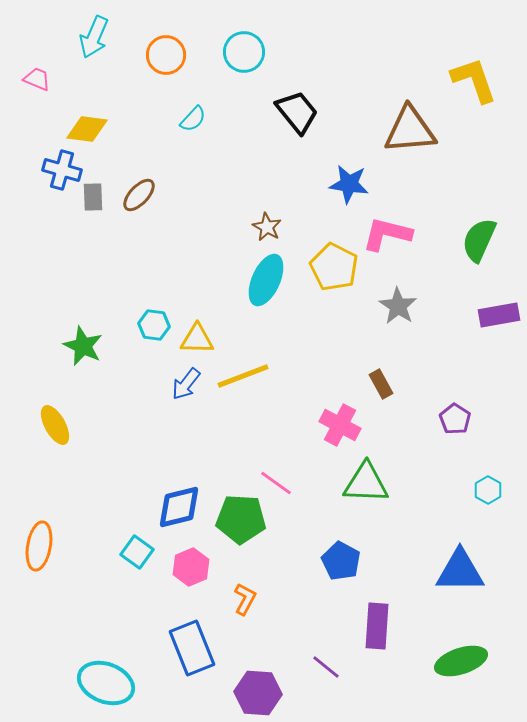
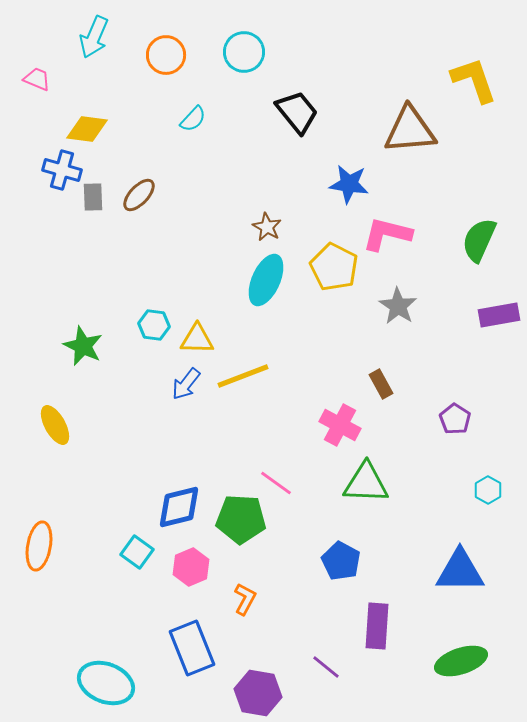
purple hexagon at (258, 693): rotated 6 degrees clockwise
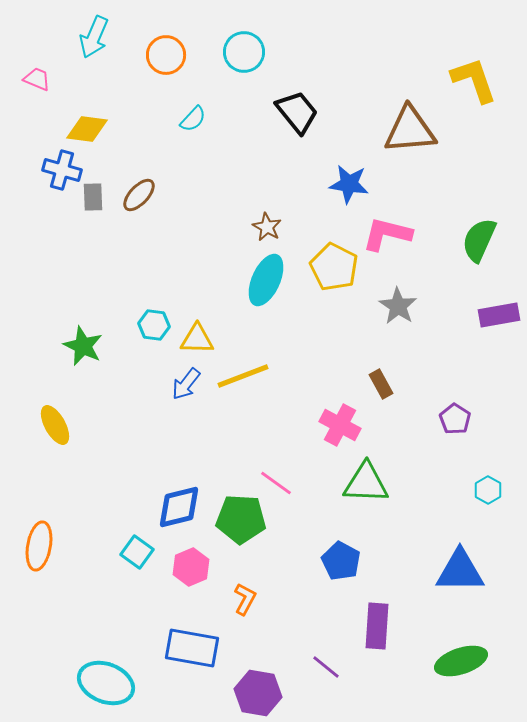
blue rectangle at (192, 648): rotated 58 degrees counterclockwise
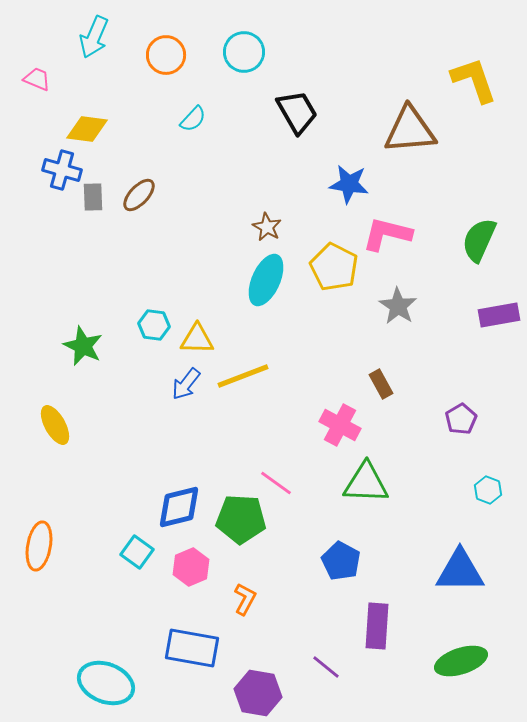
black trapezoid at (297, 112): rotated 9 degrees clockwise
purple pentagon at (455, 419): moved 6 px right; rotated 8 degrees clockwise
cyan hexagon at (488, 490): rotated 8 degrees counterclockwise
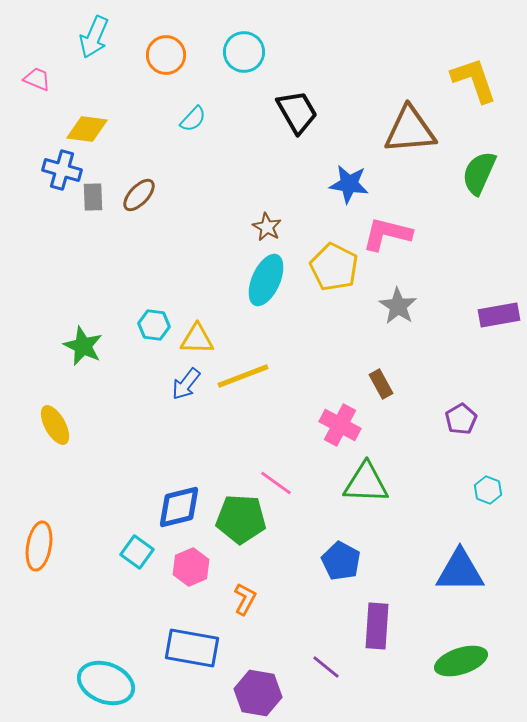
green semicircle at (479, 240): moved 67 px up
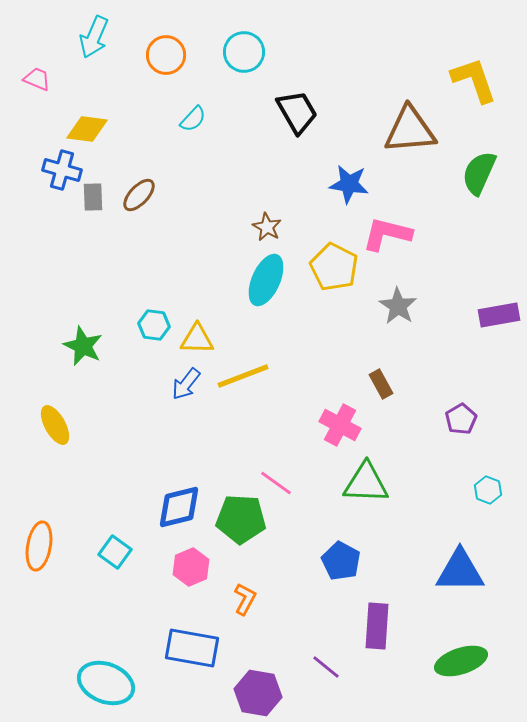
cyan square at (137, 552): moved 22 px left
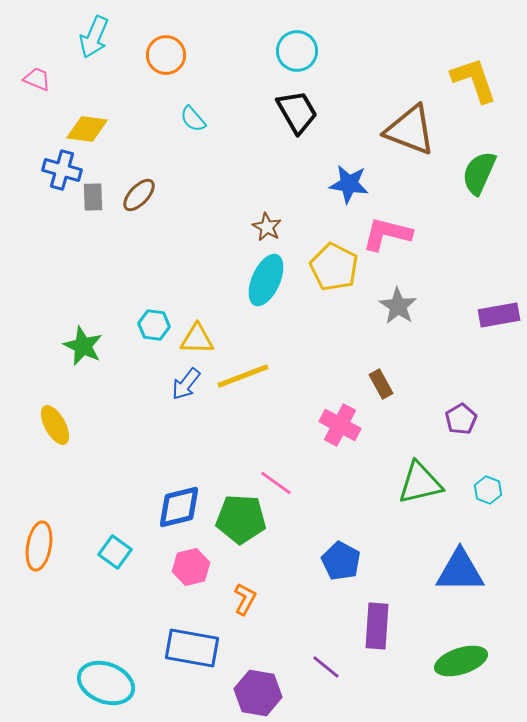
cyan circle at (244, 52): moved 53 px right, 1 px up
cyan semicircle at (193, 119): rotated 96 degrees clockwise
brown triangle at (410, 130): rotated 26 degrees clockwise
green triangle at (366, 483): moved 54 px right; rotated 15 degrees counterclockwise
pink hexagon at (191, 567): rotated 9 degrees clockwise
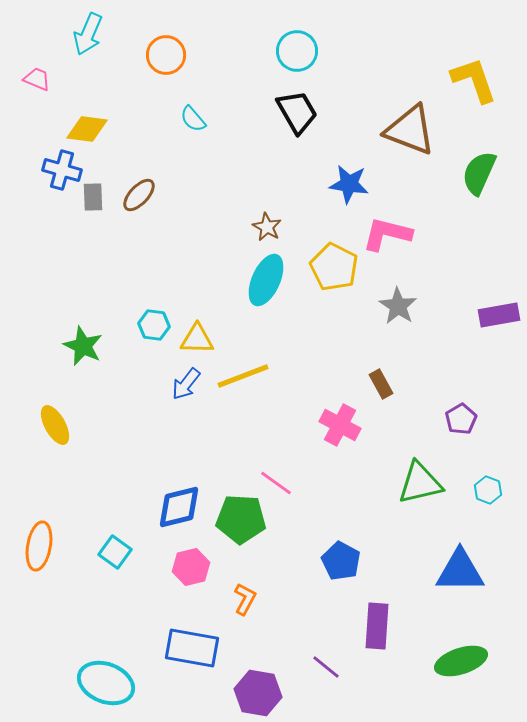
cyan arrow at (94, 37): moved 6 px left, 3 px up
